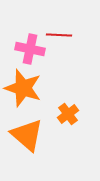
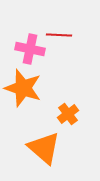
orange triangle: moved 17 px right, 13 px down
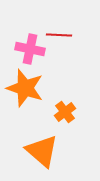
orange star: moved 2 px right
orange cross: moved 3 px left, 2 px up
orange triangle: moved 2 px left, 3 px down
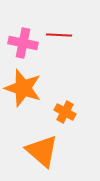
pink cross: moved 7 px left, 6 px up
orange star: moved 2 px left
orange cross: rotated 25 degrees counterclockwise
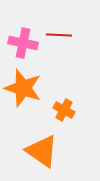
orange cross: moved 1 px left, 2 px up
orange triangle: rotated 6 degrees counterclockwise
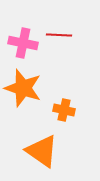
orange cross: rotated 15 degrees counterclockwise
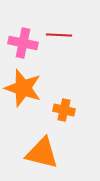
orange triangle: moved 2 px down; rotated 21 degrees counterclockwise
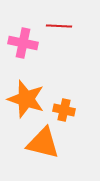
red line: moved 9 px up
orange star: moved 3 px right, 11 px down
orange triangle: moved 1 px right, 10 px up
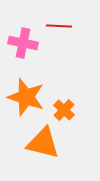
orange star: moved 2 px up
orange cross: rotated 30 degrees clockwise
